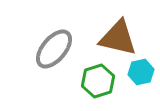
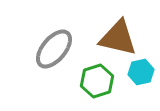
green hexagon: moved 1 px left
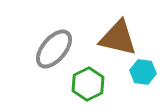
cyan hexagon: moved 2 px right; rotated 20 degrees clockwise
green hexagon: moved 9 px left, 3 px down; rotated 8 degrees counterclockwise
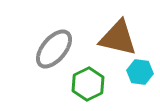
cyan hexagon: moved 3 px left
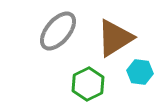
brown triangle: moved 3 px left; rotated 45 degrees counterclockwise
gray ellipse: moved 4 px right, 18 px up
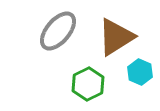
brown triangle: moved 1 px right, 1 px up
cyan hexagon: rotated 15 degrees clockwise
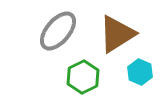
brown triangle: moved 1 px right, 3 px up
green hexagon: moved 5 px left, 7 px up
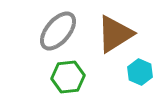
brown triangle: moved 2 px left
green hexagon: moved 15 px left; rotated 20 degrees clockwise
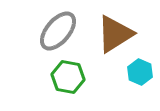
green hexagon: rotated 16 degrees clockwise
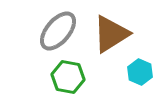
brown triangle: moved 4 px left
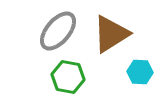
cyan hexagon: rotated 20 degrees counterclockwise
